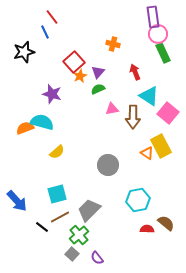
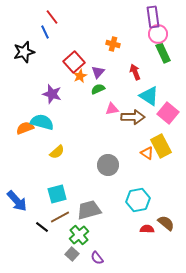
brown arrow: rotated 90 degrees counterclockwise
gray trapezoid: rotated 30 degrees clockwise
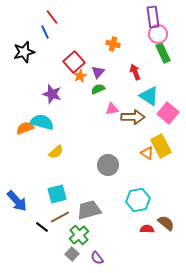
yellow semicircle: moved 1 px left
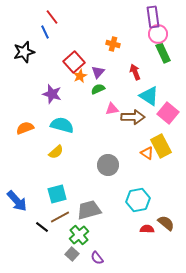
cyan semicircle: moved 20 px right, 3 px down
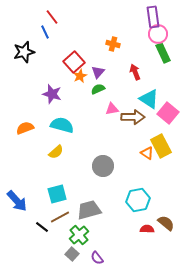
cyan triangle: moved 3 px down
gray circle: moved 5 px left, 1 px down
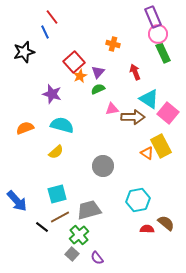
purple rectangle: rotated 15 degrees counterclockwise
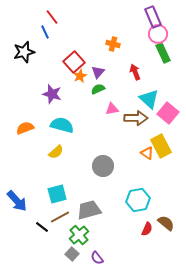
cyan triangle: rotated 10 degrees clockwise
brown arrow: moved 3 px right, 1 px down
red semicircle: rotated 112 degrees clockwise
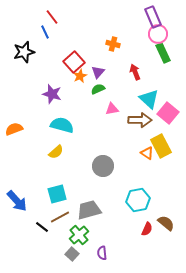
brown arrow: moved 4 px right, 2 px down
orange semicircle: moved 11 px left, 1 px down
purple semicircle: moved 5 px right, 5 px up; rotated 32 degrees clockwise
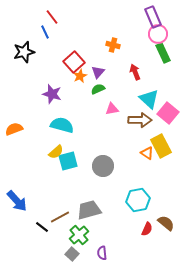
orange cross: moved 1 px down
cyan square: moved 11 px right, 33 px up
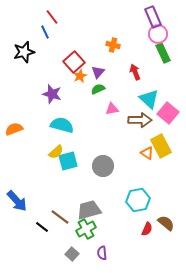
brown line: rotated 66 degrees clockwise
green cross: moved 7 px right, 6 px up; rotated 12 degrees clockwise
